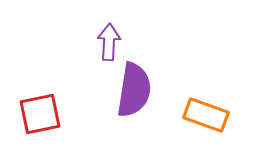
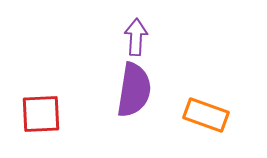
purple arrow: moved 27 px right, 5 px up
red square: moved 1 px right; rotated 9 degrees clockwise
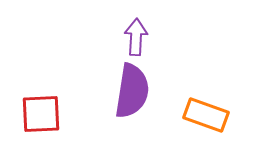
purple semicircle: moved 2 px left, 1 px down
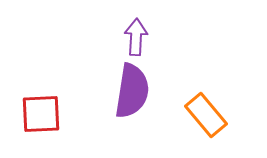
orange rectangle: rotated 30 degrees clockwise
